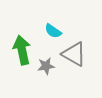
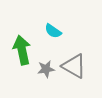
gray triangle: moved 12 px down
gray star: moved 3 px down
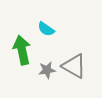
cyan semicircle: moved 7 px left, 2 px up
gray star: moved 1 px right, 1 px down
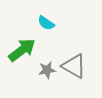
cyan semicircle: moved 6 px up
green arrow: rotated 64 degrees clockwise
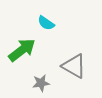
gray star: moved 6 px left, 13 px down
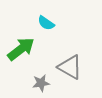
green arrow: moved 1 px left, 1 px up
gray triangle: moved 4 px left, 1 px down
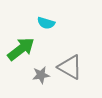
cyan semicircle: rotated 18 degrees counterclockwise
gray star: moved 8 px up
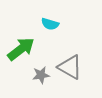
cyan semicircle: moved 4 px right, 1 px down
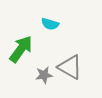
green arrow: rotated 16 degrees counterclockwise
gray star: moved 3 px right
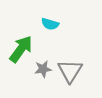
gray triangle: moved 4 px down; rotated 32 degrees clockwise
gray star: moved 1 px left, 6 px up
